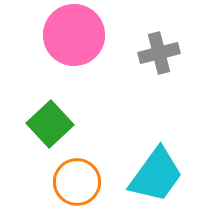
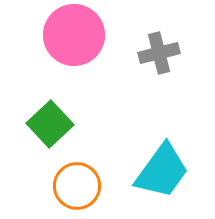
cyan trapezoid: moved 6 px right, 4 px up
orange circle: moved 4 px down
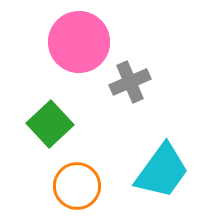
pink circle: moved 5 px right, 7 px down
gray cross: moved 29 px left, 29 px down; rotated 9 degrees counterclockwise
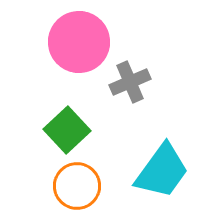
green square: moved 17 px right, 6 px down
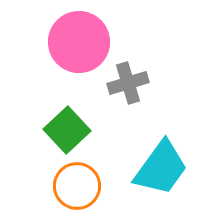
gray cross: moved 2 px left, 1 px down; rotated 6 degrees clockwise
cyan trapezoid: moved 1 px left, 3 px up
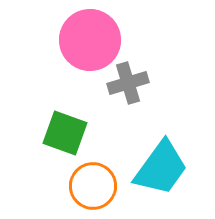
pink circle: moved 11 px right, 2 px up
green square: moved 2 px left, 3 px down; rotated 27 degrees counterclockwise
orange circle: moved 16 px right
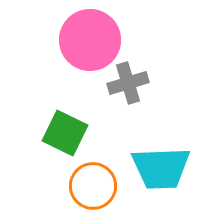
green square: rotated 6 degrees clockwise
cyan trapezoid: rotated 52 degrees clockwise
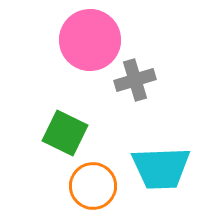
gray cross: moved 7 px right, 3 px up
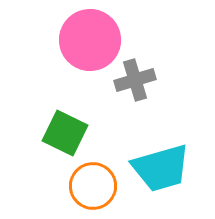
cyan trapezoid: rotated 14 degrees counterclockwise
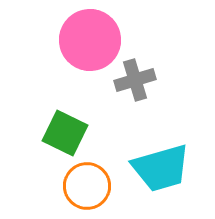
orange circle: moved 6 px left
